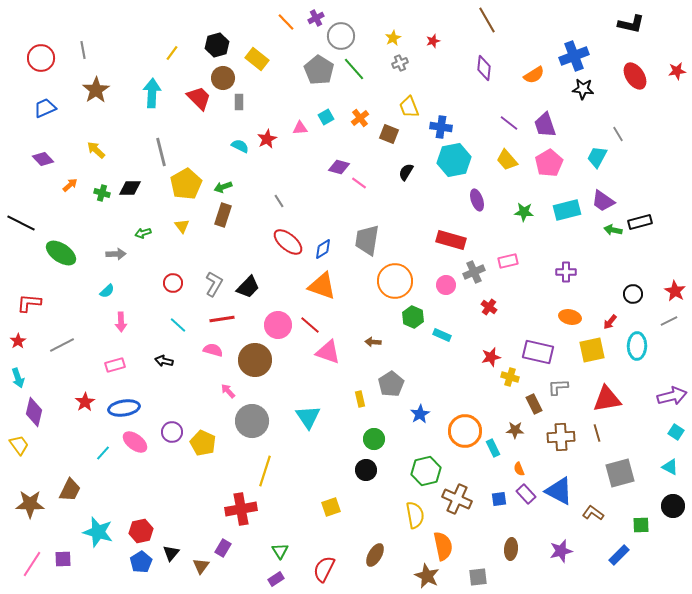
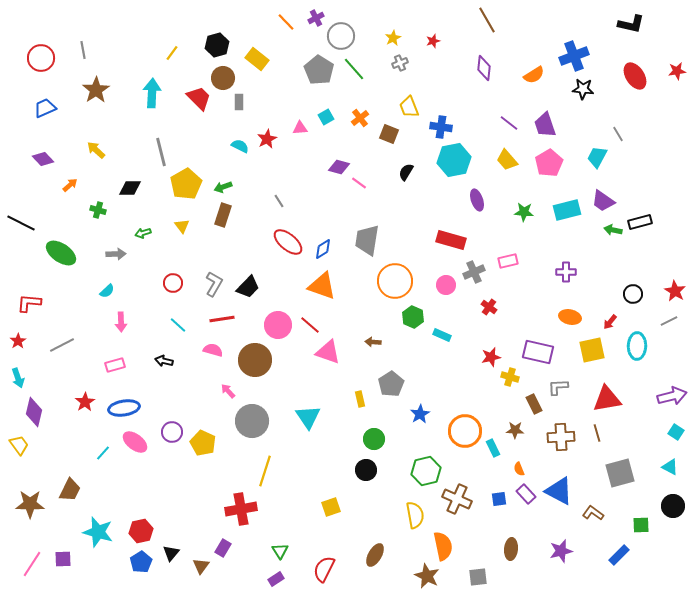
green cross at (102, 193): moved 4 px left, 17 px down
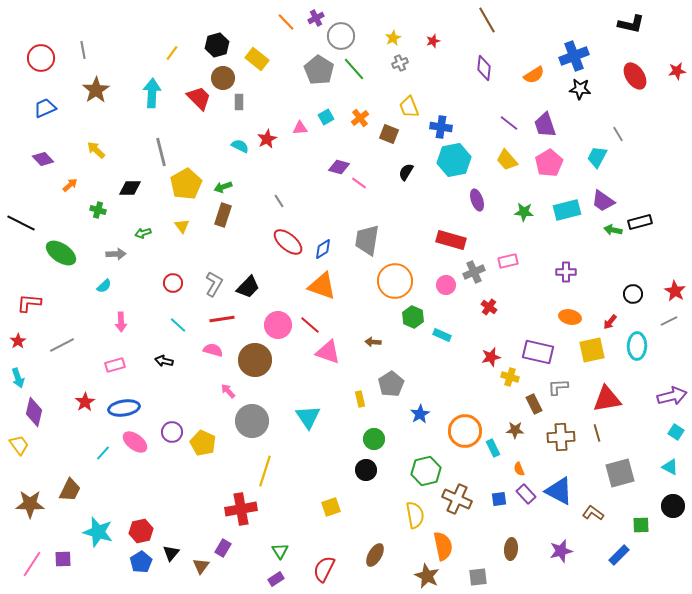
black star at (583, 89): moved 3 px left
cyan semicircle at (107, 291): moved 3 px left, 5 px up
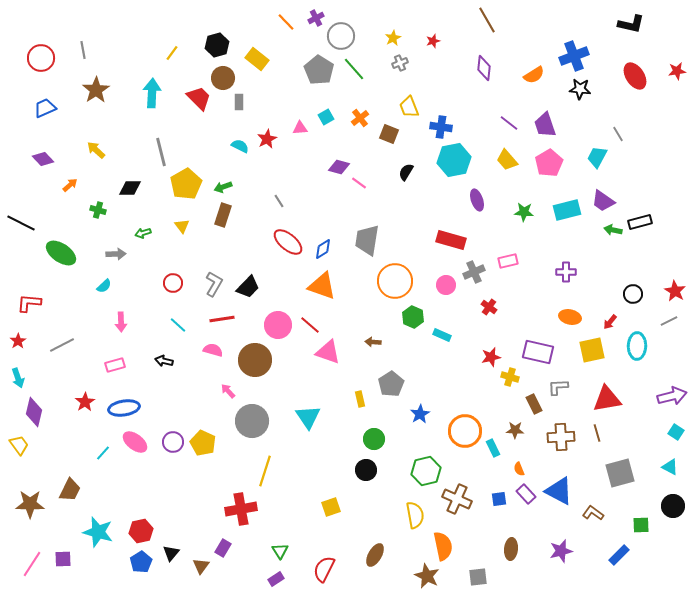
purple circle at (172, 432): moved 1 px right, 10 px down
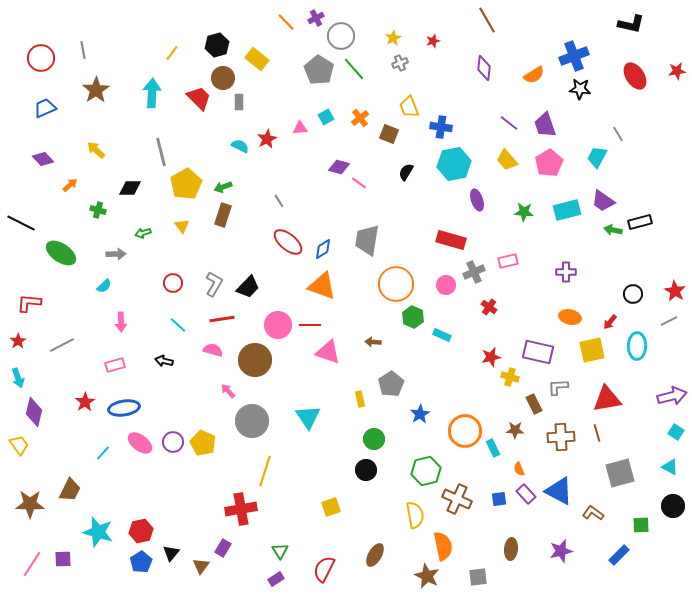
cyan hexagon at (454, 160): moved 4 px down
orange circle at (395, 281): moved 1 px right, 3 px down
red line at (310, 325): rotated 40 degrees counterclockwise
pink ellipse at (135, 442): moved 5 px right, 1 px down
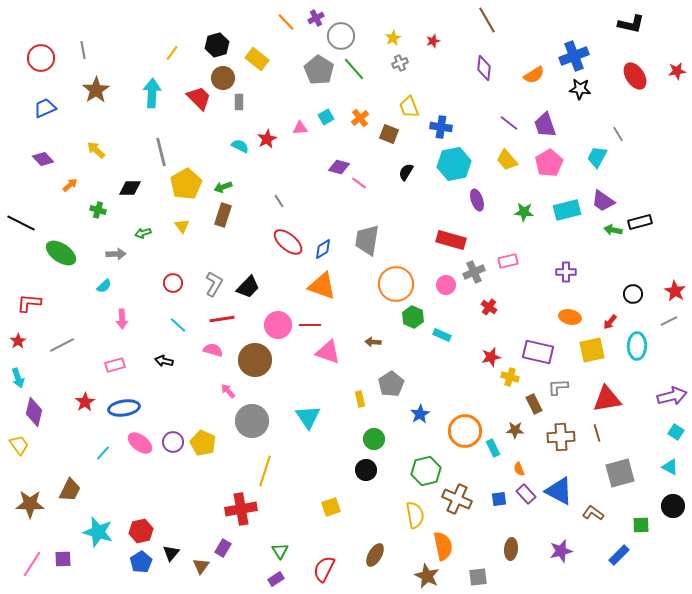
pink arrow at (121, 322): moved 1 px right, 3 px up
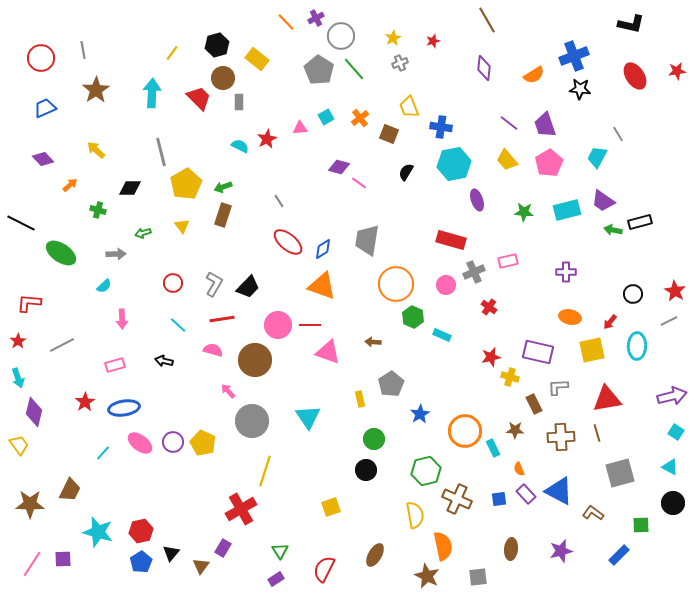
black circle at (673, 506): moved 3 px up
red cross at (241, 509): rotated 20 degrees counterclockwise
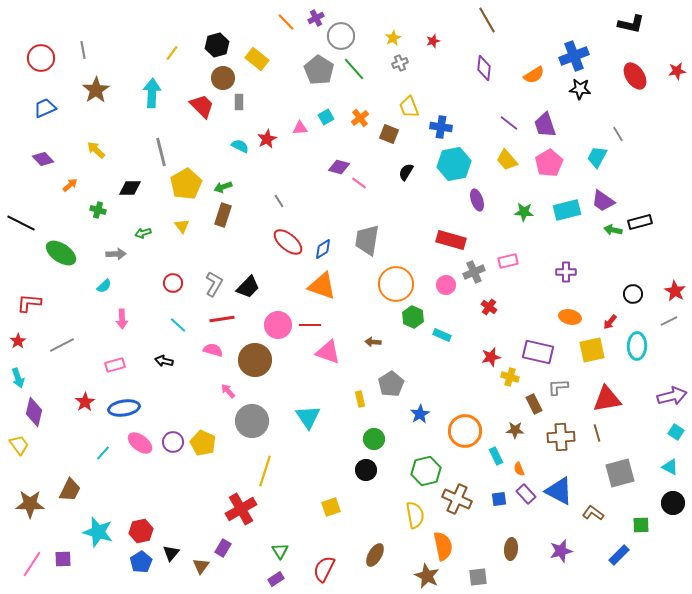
red trapezoid at (199, 98): moved 3 px right, 8 px down
cyan rectangle at (493, 448): moved 3 px right, 8 px down
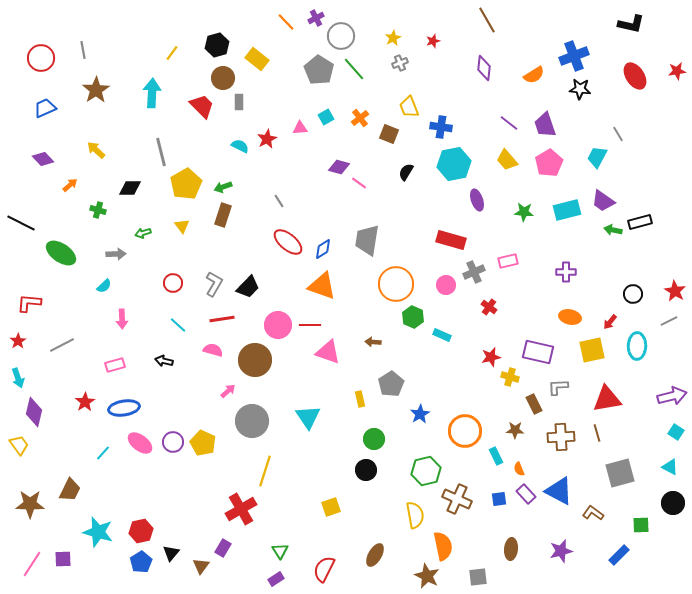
pink arrow at (228, 391): rotated 91 degrees clockwise
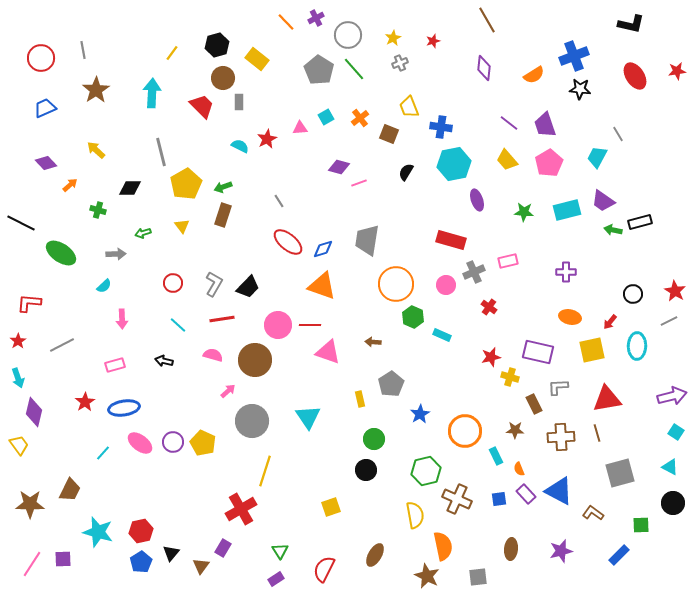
gray circle at (341, 36): moved 7 px right, 1 px up
purple diamond at (43, 159): moved 3 px right, 4 px down
pink line at (359, 183): rotated 56 degrees counterclockwise
blue diamond at (323, 249): rotated 15 degrees clockwise
pink semicircle at (213, 350): moved 5 px down
